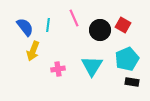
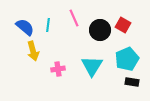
blue semicircle: rotated 12 degrees counterclockwise
yellow arrow: rotated 36 degrees counterclockwise
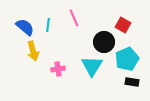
black circle: moved 4 px right, 12 px down
